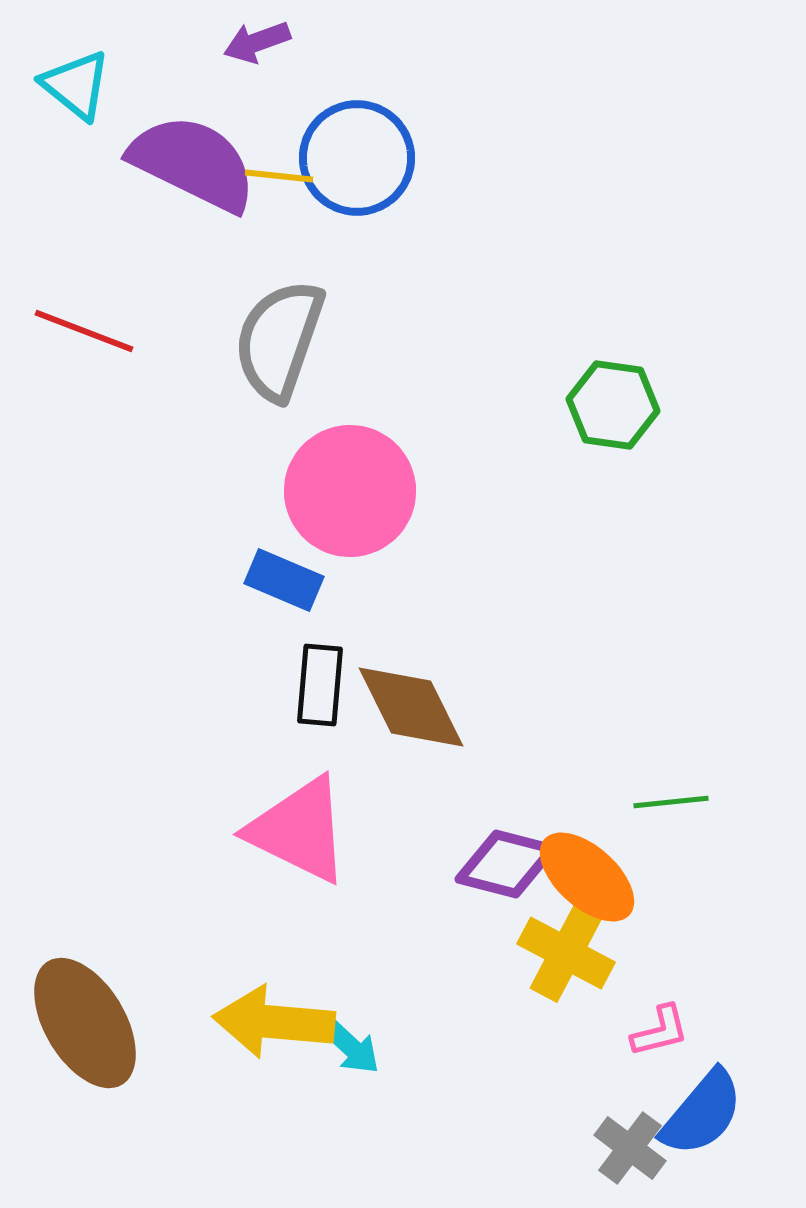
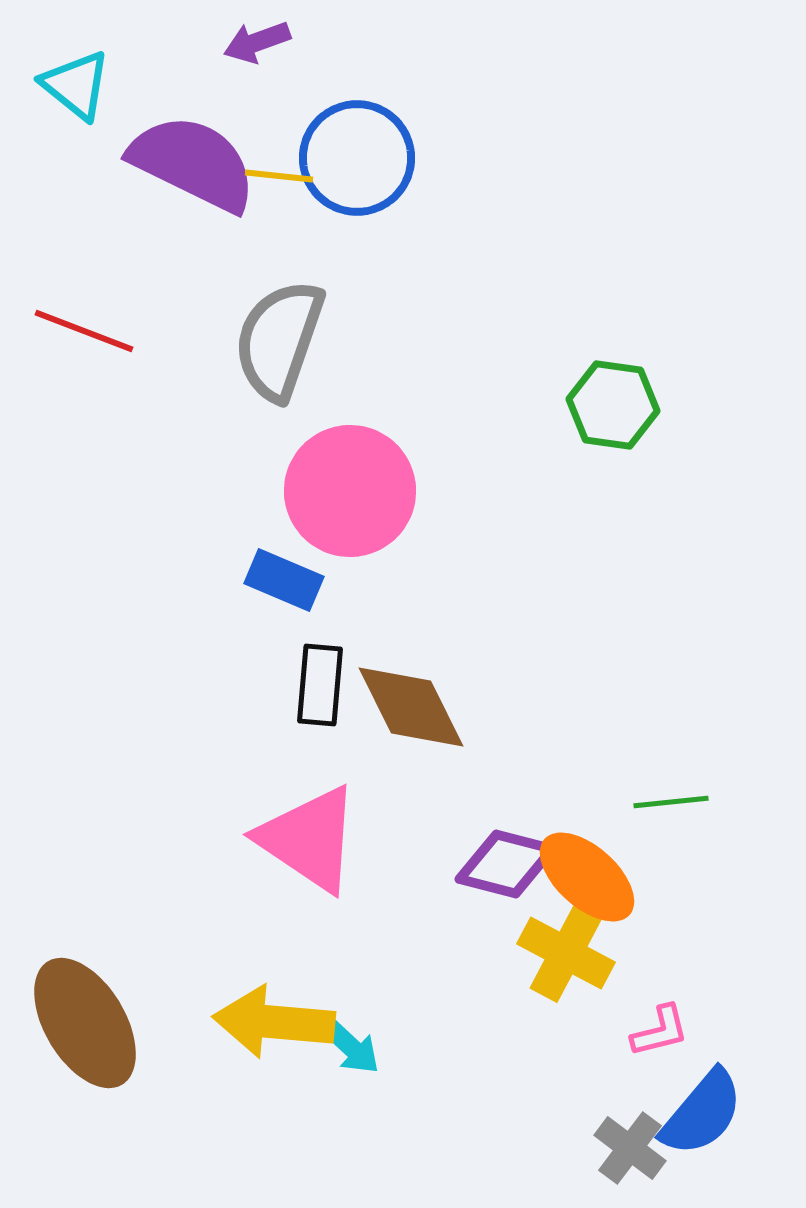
pink triangle: moved 10 px right, 9 px down; rotated 8 degrees clockwise
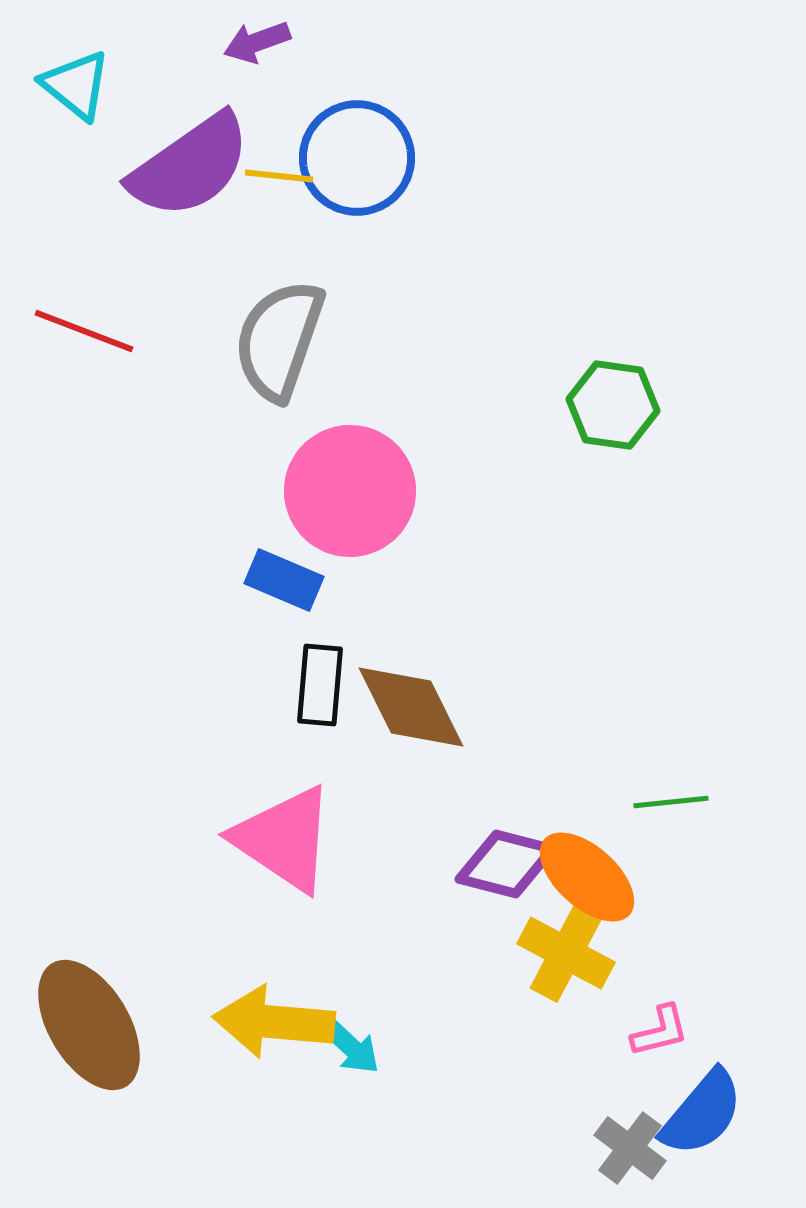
purple semicircle: moved 3 px left, 3 px down; rotated 119 degrees clockwise
pink triangle: moved 25 px left
brown ellipse: moved 4 px right, 2 px down
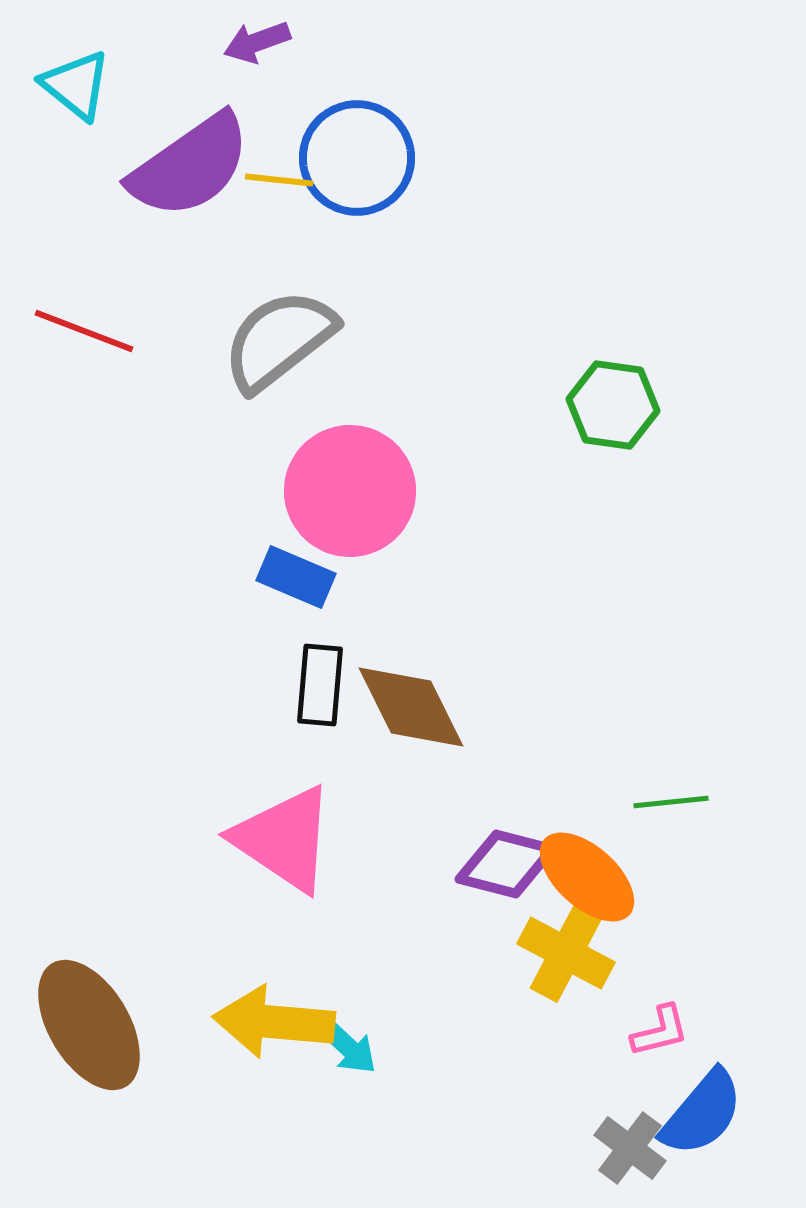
yellow line: moved 4 px down
gray semicircle: rotated 33 degrees clockwise
blue rectangle: moved 12 px right, 3 px up
cyan arrow: moved 3 px left
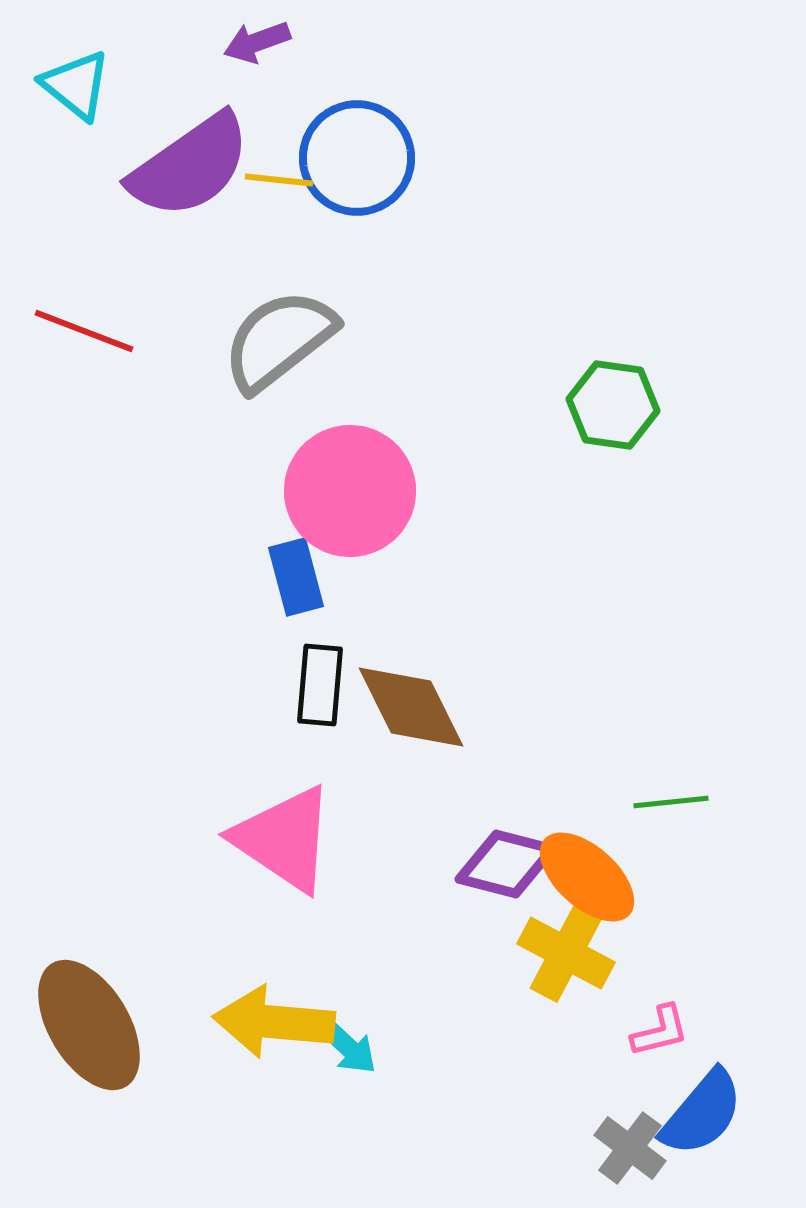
blue rectangle: rotated 52 degrees clockwise
